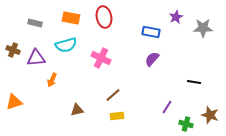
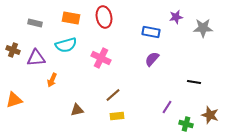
purple star: rotated 16 degrees clockwise
orange triangle: moved 2 px up
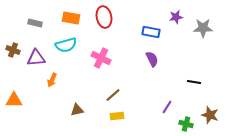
purple semicircle: rotated 112 degrees clockwise
orange triangle: rotated 18 degrees clockwise
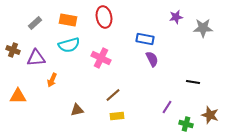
orange rectangle: moved 3 px left, 2 px down
gray rectangle: rotated 56 degrees counterclockwise
blue rectangle: moved 6 px left, 7 px down
cyan semicircle: moved 3 px right
black line: moved 1 px left
orange triangle: moved 4 px right, 4 px up
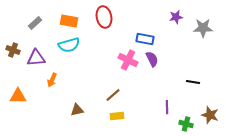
orange rectangle: moved 1 px right, 1 px down
pink cross: moved 27 px right, 2 px down
purple line: rotated 32 degrees counterclockwise
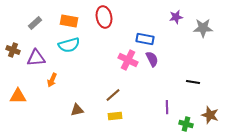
yellow rectangle: moved 2 px left
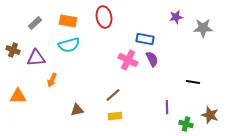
orange rectangle: moved 1 px left
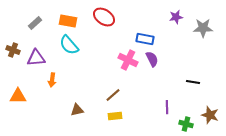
red ellipse: rotated 45 degrees counterclockwise
cyan semicircle: rotated 65 degrees clockwise
orange arrow: rotated 16 degrees counterclockwise
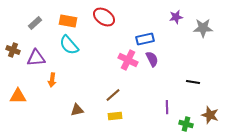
blue rectangle: rotated 24 degrees counterclockwise
